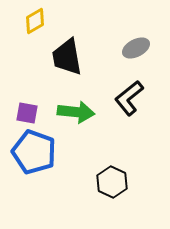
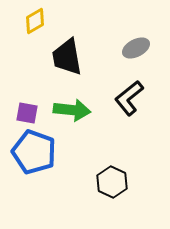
green arrow: moved 4 px left, 2 px up
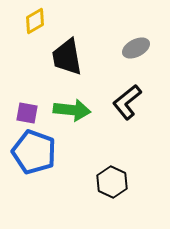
black L-shape: moved 2 px left, 4 px down
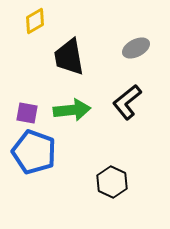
black trapezoid: moved 2 px right
green arrow: rotated 12 degrees counterclockwise
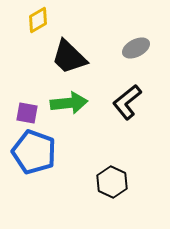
yellow diamond: moved 3 px right, 1 px up
black trapezoid: rotated 36 degrees counterclockwise
green arrow: moved 3 px left, 7 px up
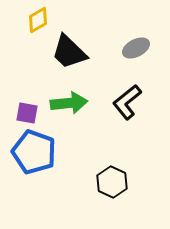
black trapezoid: moved 5 px up
